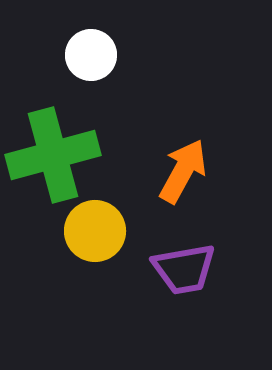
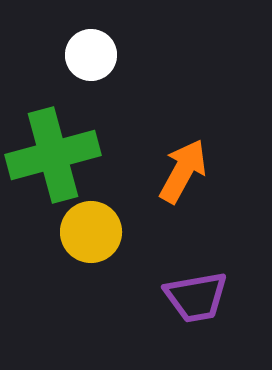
yellow circle: moved 4 px left, 1 px down
purple trapezoid: moved 12 px right, 28 px down
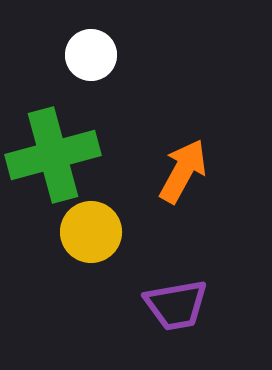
purple trapezoid: moved 20 px left, 8 px down
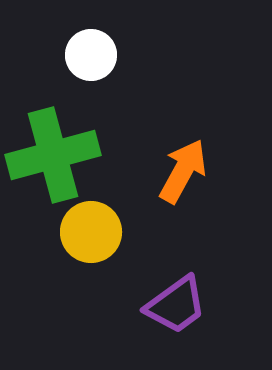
purple trapezoid: rotated 26 degrees counterclockwise
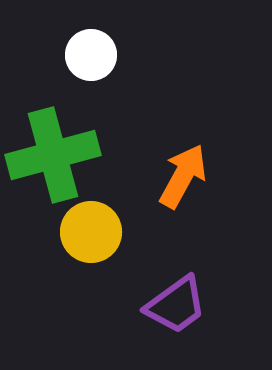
orange arrow: moved 5 px down
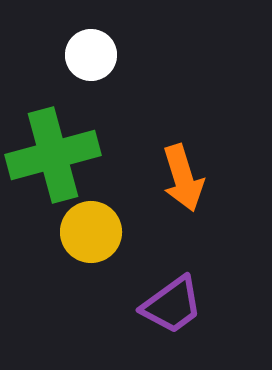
orange arrow: moved 2 px down; rotated 134 degrees clockwise
purple trapezoid: moved 4 px left
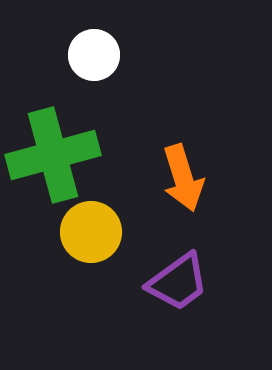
white circle: moved 3 px right
purple trapezoid: moved 6 px right, 23 px up
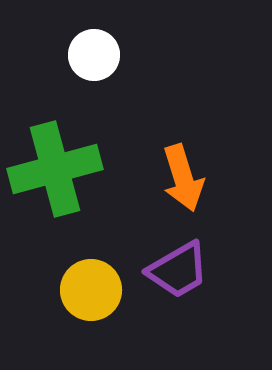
green cross: moved 2 px right, 14 px down
yellow circle: moved 58 px down
purple trapezoid: moved 12 px up; rotated 6 degrees clockwise
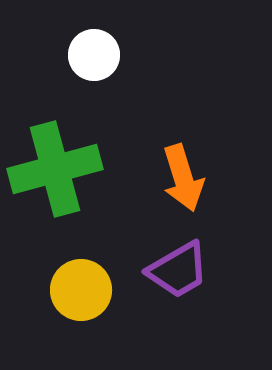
yellow circle: moved 10 px left
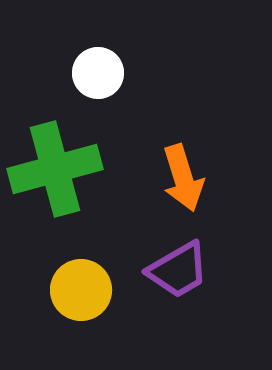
white circle: moved 4 px right, 18 px down
